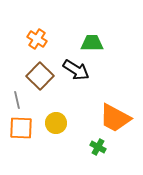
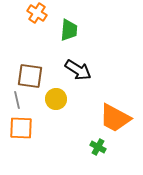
orange cross: moved 26 px up
green trapezoid: moved 23 px left, 13 px up; rotated 95 degrees clockwise
black arrow: moved 2 px right
brown square: moved 10 px left; rotated 36 degrees counterclockwise
yellow circle: moved 24 px up
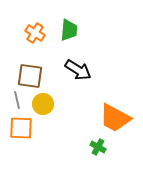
orange cross: moved 2 px left, 20 px down
yellow circle: moved 13 px left, 5 px down
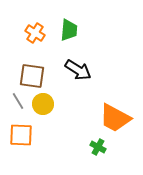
brown square: moved 2 px right
gray line: moved 1 px right, 1 px down; rotated 18 degrees counterclockwise
orange square: moved 7 px down
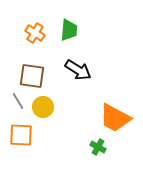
yellow circle: moved 3 px down
